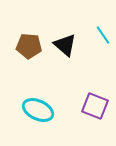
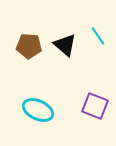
cyan line: moved 5 px left, 1 px down
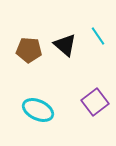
brown pentagon: moved 4 px down
purple square: moved 4 px up; rotated 32 degrees clockwise
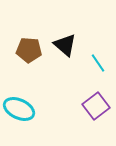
cyan line: moved 27 px down
purple square: moved 1 px right, 4 px down
cyan ellipse: moved 19 px left, 1 px up
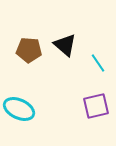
purple square: rotated 24 degrees clockwise
